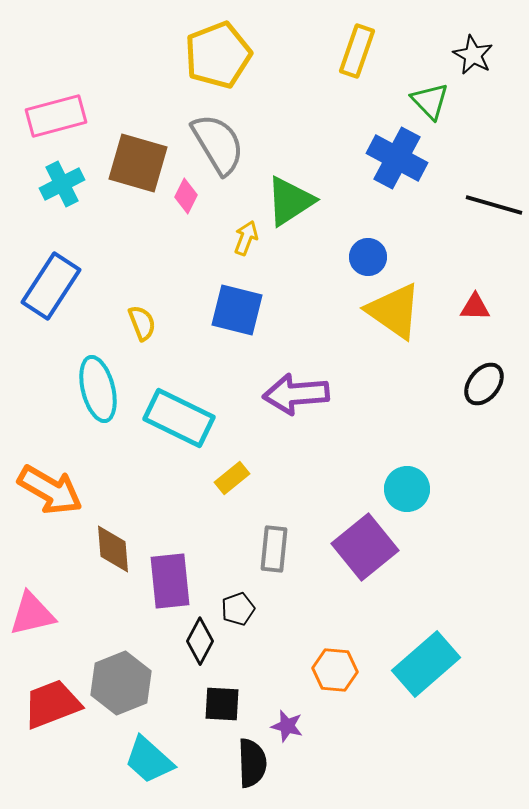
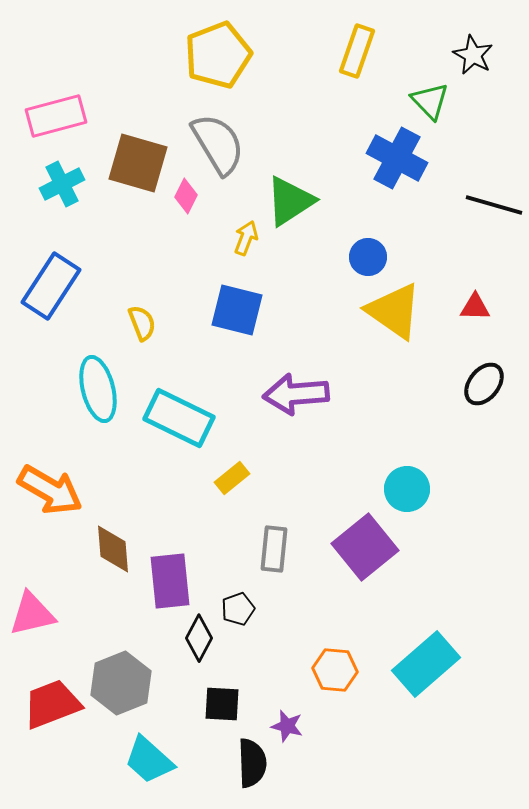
black diamond at (200, 641): moved 1 px left, 3 px up
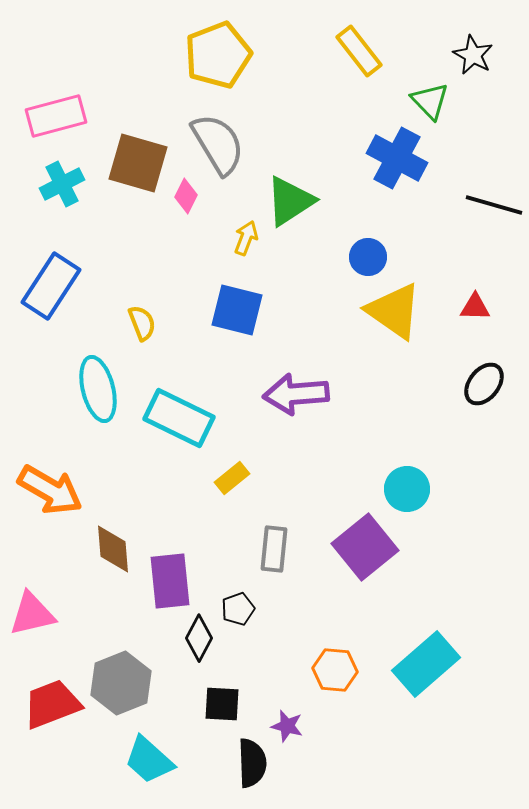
yellow rectangle at (357, 51): moved 2 px right; rotated 57 degrees counterclockwise
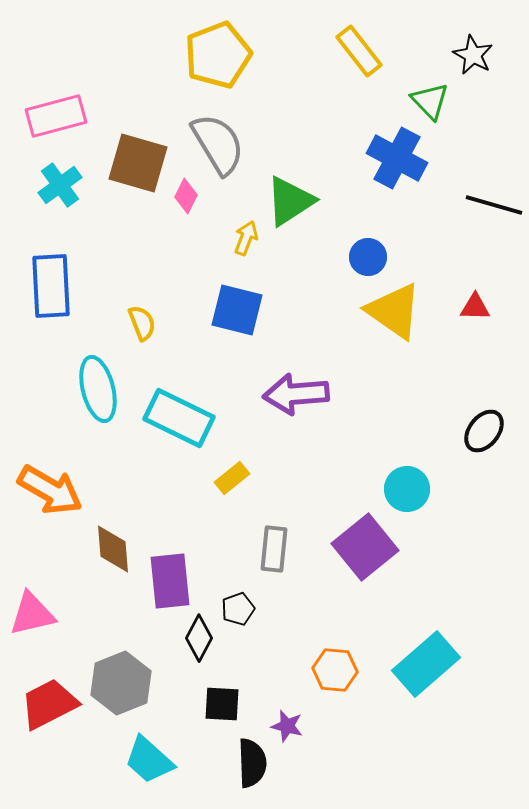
cyan cross at (62, 184): moved 2 px left, 1 px down; rotated 9 degrees counterclockwise
blue rectangle at (51, 286): rotated 36 degrees counterclockwise
black ellipse at (484, 384): moved 47 px down
red trapezoid at (52, 704): moved 3 px left; rotated 6 degrees counterclockwise
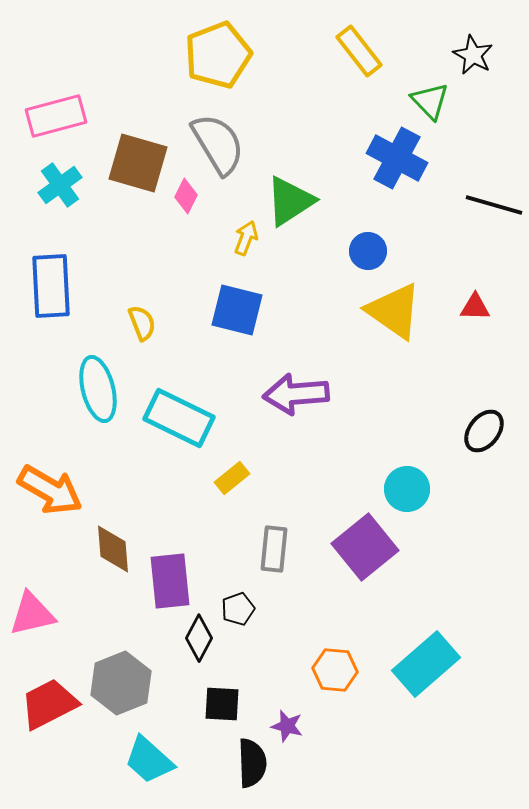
blue circle at (368, 257): moved 6 px up
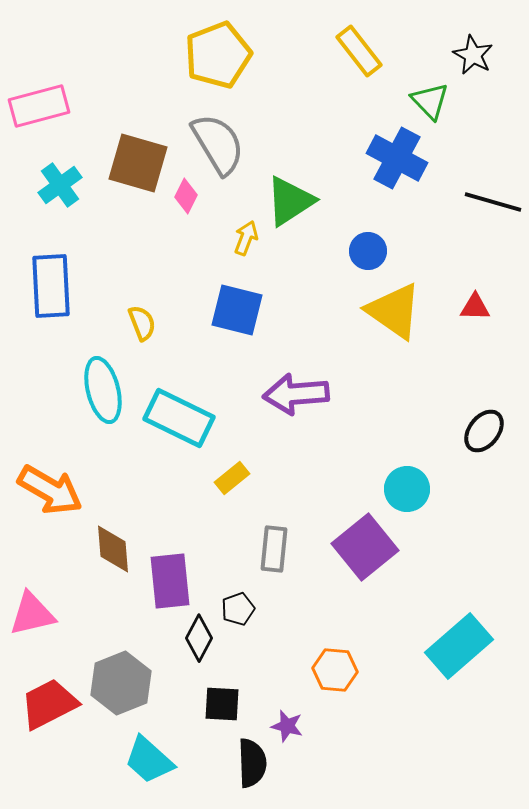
pink rectangle at (56, 116): moved 17 px left, 10 px up
black line at (494, 205): moved 1 px left, 3 px up
cyan ellipse at (98, 389): moved 5 px right, 1 px down
cyan rectangle at (426, 664): moved 33 px right, 18 px up
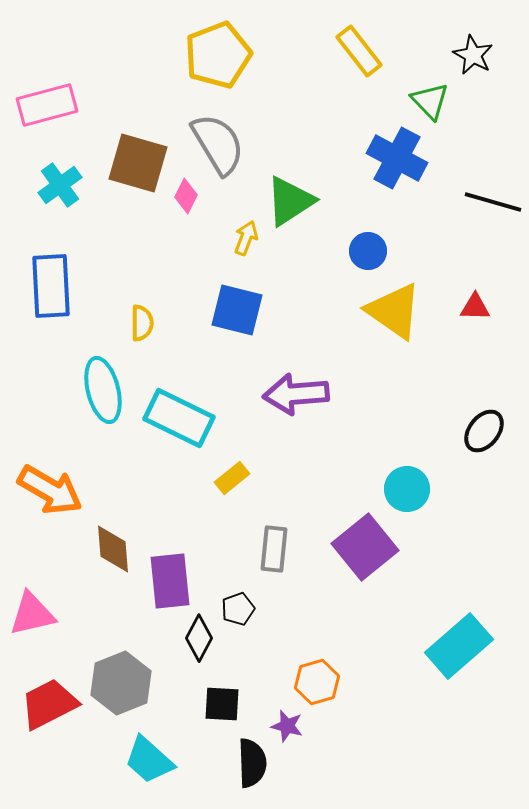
pink rectangle at (39, 106): moved 8 px right, 1 px up
yellow semicircle at (142, 323): rotated 21 degrees clockwise
orange hexagon at (335, 670): moved 18 px left, 12 px down; rotated 21 degrees counterclockwise
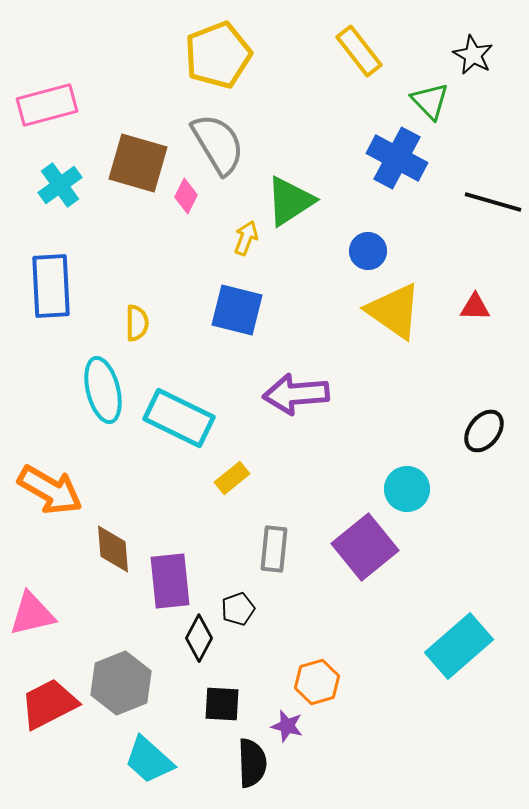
yellow semicircle at (142, 323): moved 5 px left
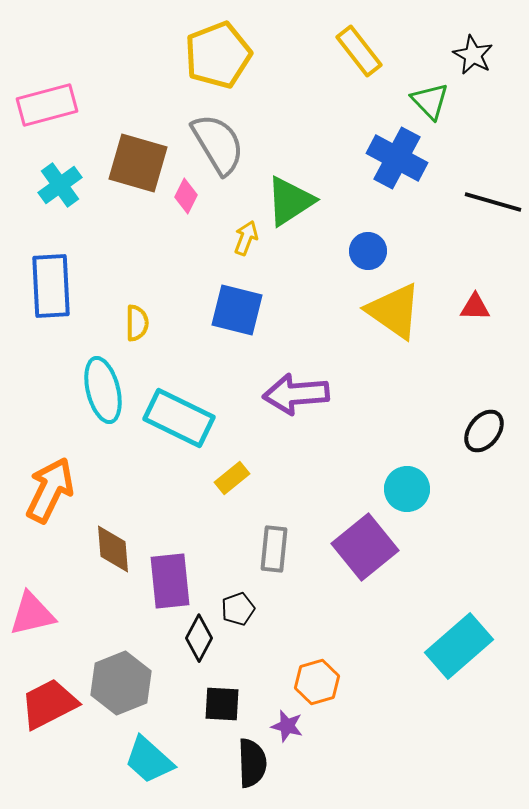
orange arrow at (50, 490): rotated 94 degrees counterclockwise
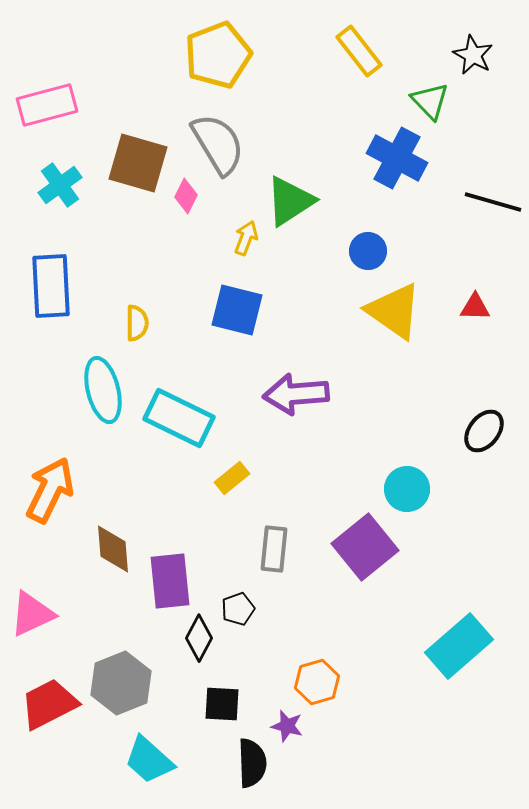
pink triangle at (32, 614): rotated 12 degrees counterclockwise
